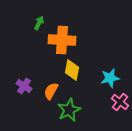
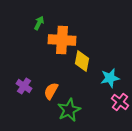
yellow diamond: moved 10 px right, 9 px up
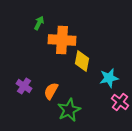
cyan star: moved 1 px left
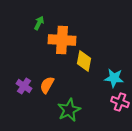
yellow diamond: moved 2 px right
cyan star: moved 5 px right; rotated 18 degrees clockwise
orange semicircle: moved 4 px left, 6 px up
pink cross: rotated 18 degrees counterclockwise
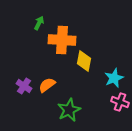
cyan star: rotated 30 degrees counterclockwise
orange semicircle: rotated 24 degrees clockwise
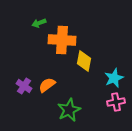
green arrow: rotated 136 degrees counterclockwise
pink cross: moved 4 px left; rotated 30 degrees counterclockwise
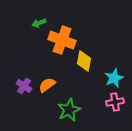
orange cross: rotated 16 degrees clockwise
pink cross: moved 1 px left
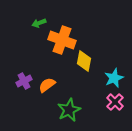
purple cross: moved 5 px up; rotated 28 degrees clockwise
pink cross: rotated 36 degrees counterclockwise
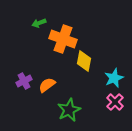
orange cross: moved 1 px right, 1 px up
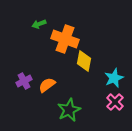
green arrow: moved 1 px down
orange cross: moved 2 px right
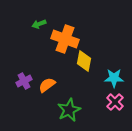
cyan star: rotated 24 degrees clockwise
